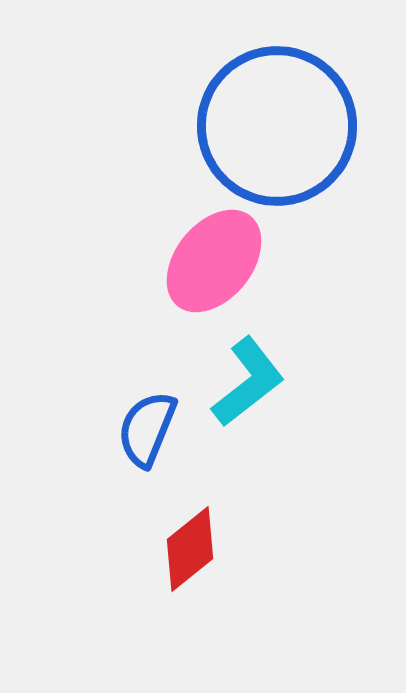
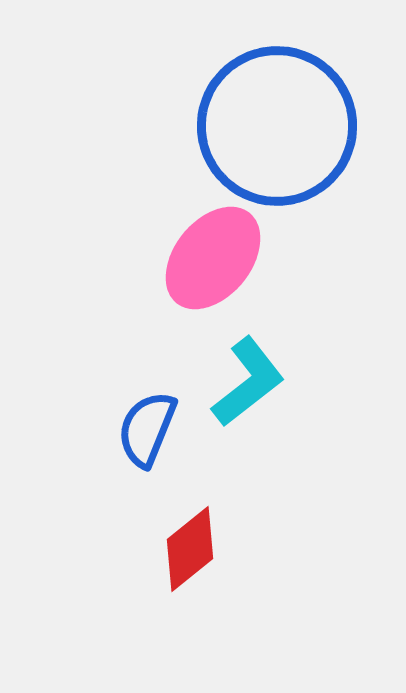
pink ellipse: moved 1 px left, 3 px up
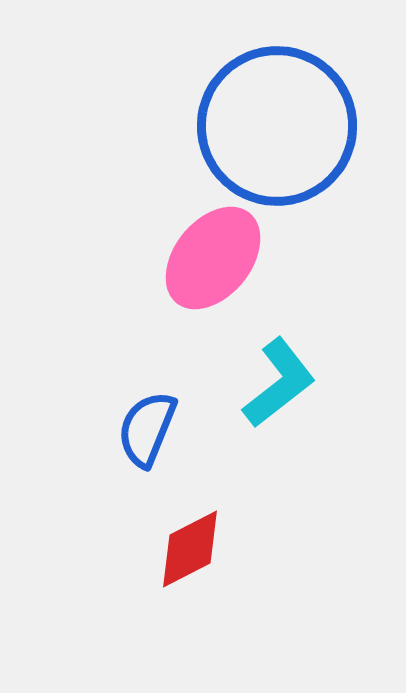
cyan L-shape: moved 31 px right, 1 px down
red diamond: rotated 12 degrees clockwise
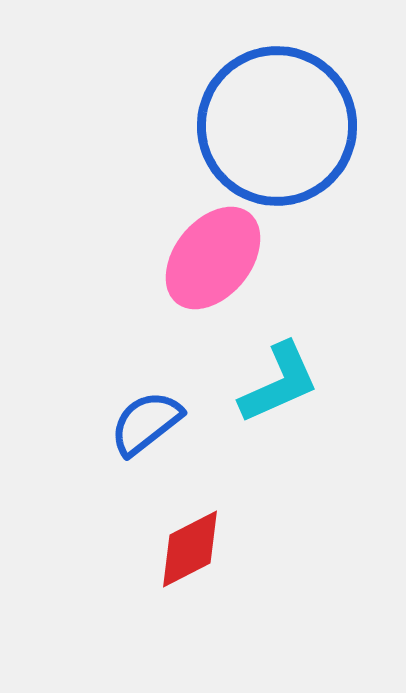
cyan L-shape: rotated 14 degrees clockwise
blue semicircle: moved 1 px left, 6 px up; rotated 30 degrees clockwise
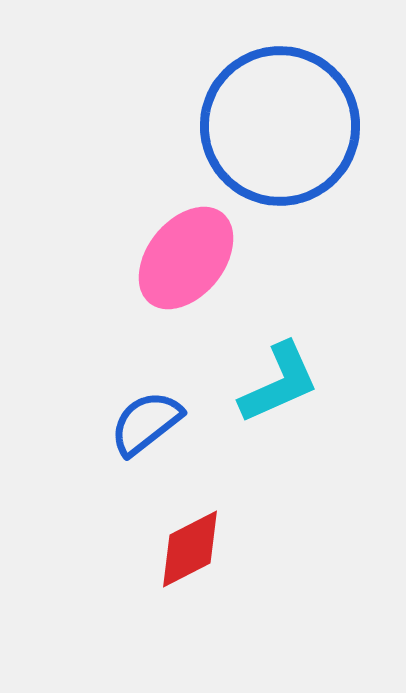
blue circle: moved 3 px right
pink ellipse: moved 27 px left
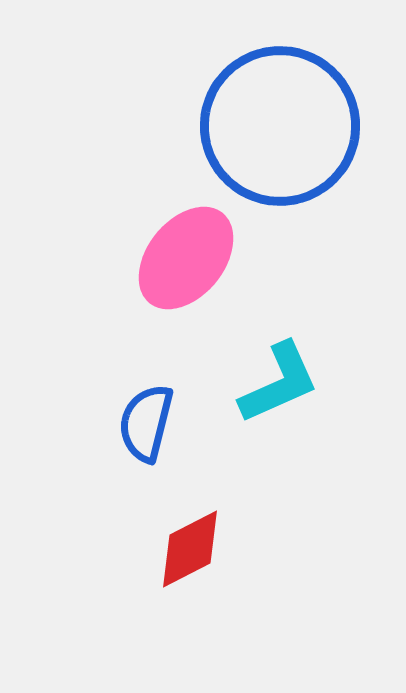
blue semicircle: rotated 38 degrees counterclockwise
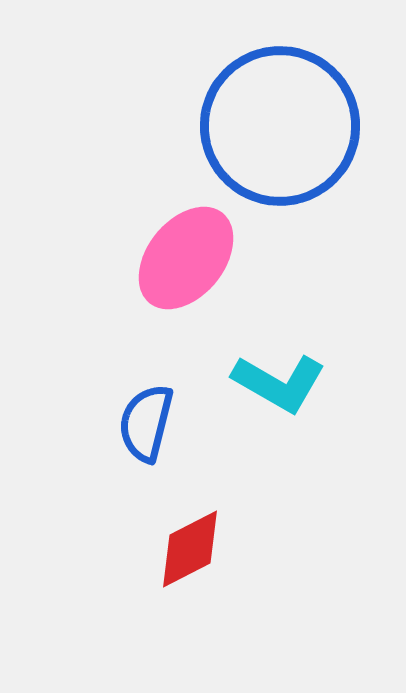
cyan L-shape: rotated 54 degrees clockwise
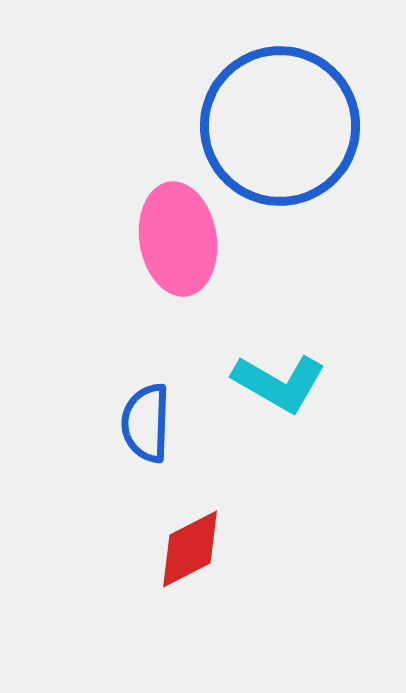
pink ellipse: moved 8 px left, 19 px up; rotated 48 degrees counterclockwise
blue semicircle: rotated 12 degrees counterclockwise
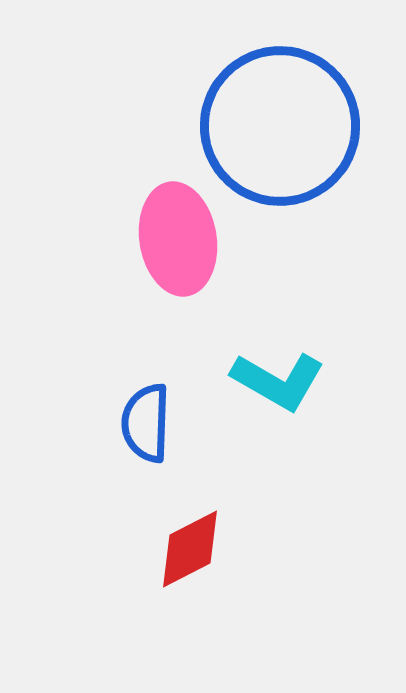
cyan L-shape: moved 1 px left, 2 px up
